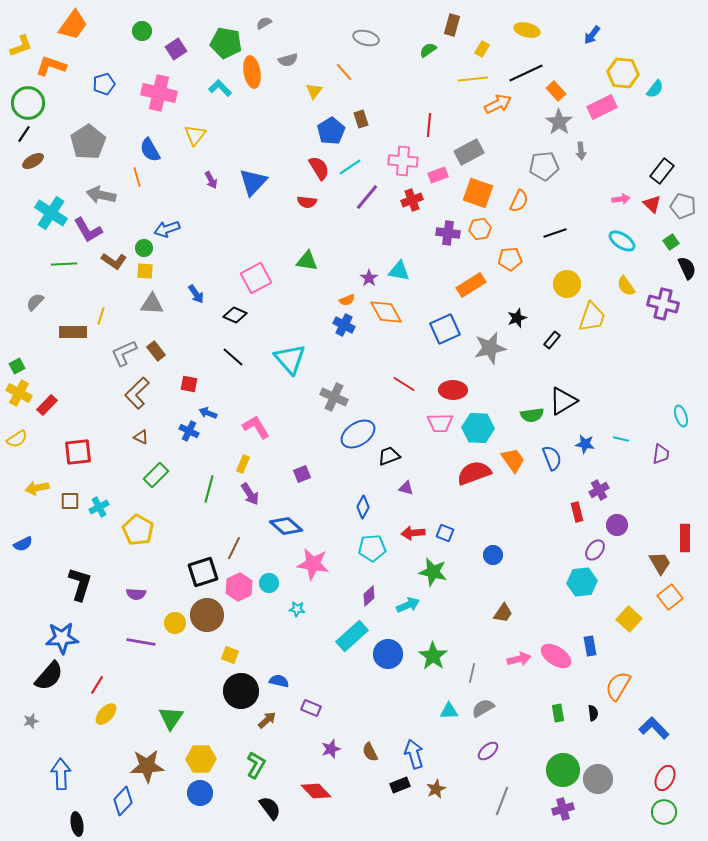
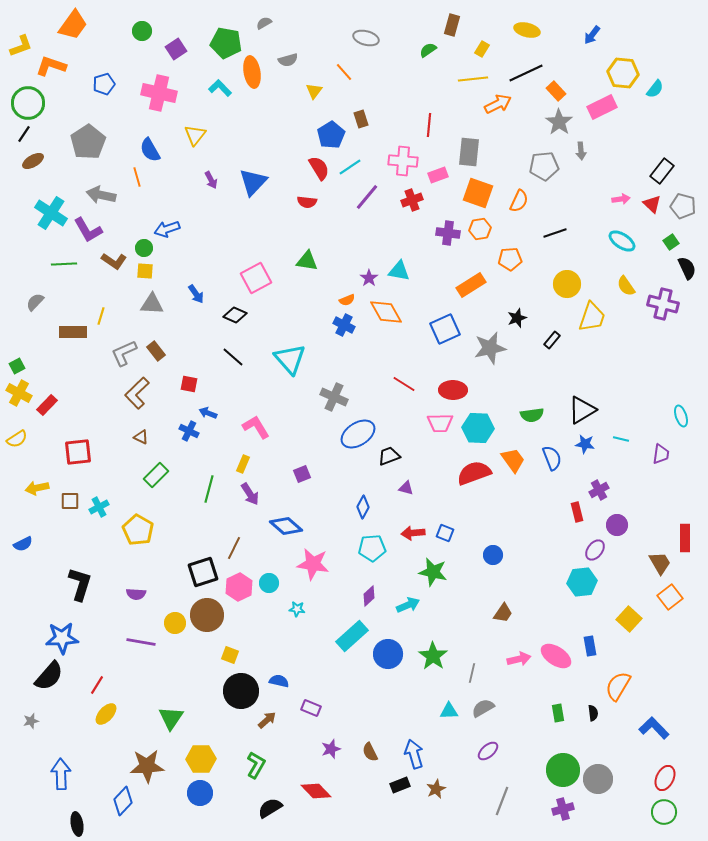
blue pentagon at (331, 131): moved 4 px down
gray rectangle at (469, 152): rotated 56 degrees counterclockwise
black triangle at (563, 401): moved 19 px right, 9 px down
black semicircle at (270, 808): rotated 85 degrees counterclockwise
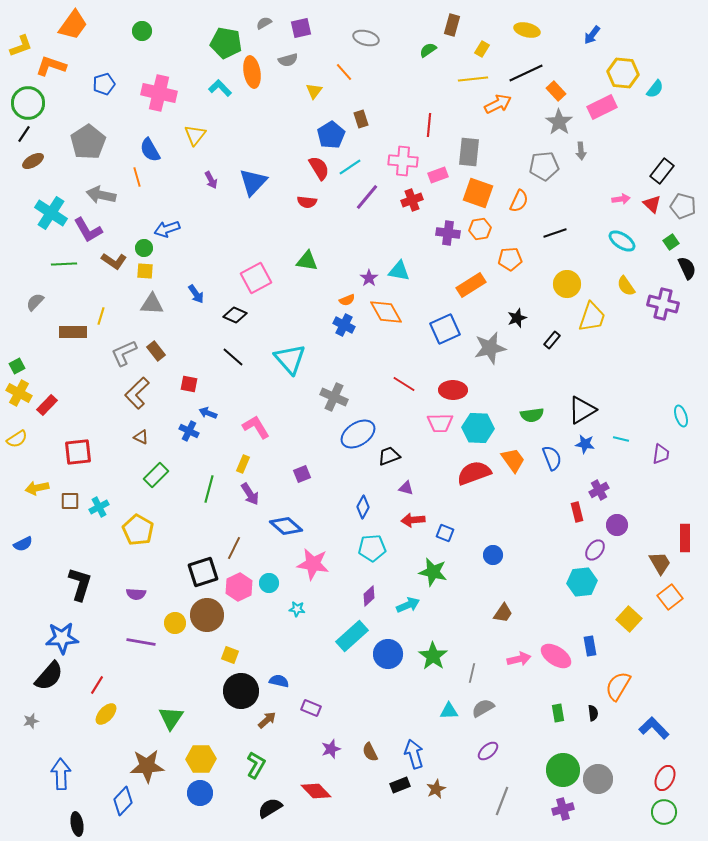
purple square at (176, 49): moved 125 px right, 21 px up; rotated 20 degrees clockwise
red arrow at (413, 533): moved 13 px up
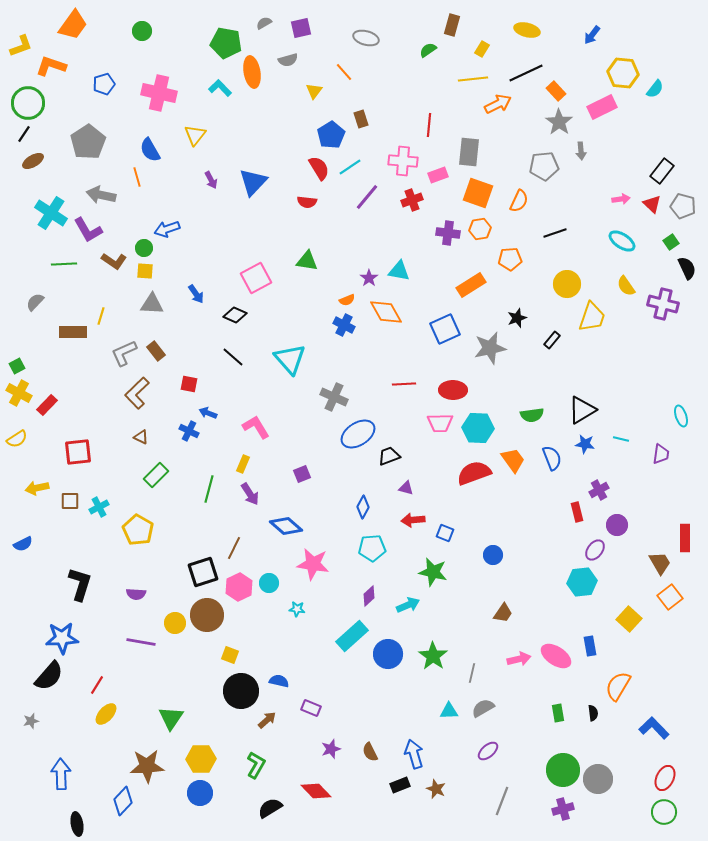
red line at (404, 384): rotated 35 degrees counterclockwise
brown star at (436, 789): rotated 24 degrees counterclockwise
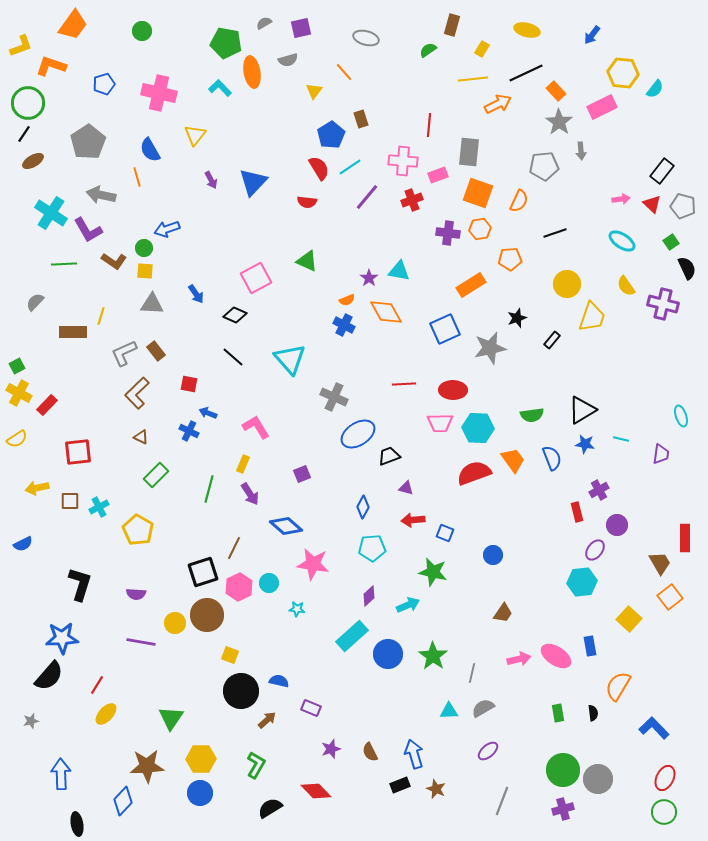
green triangle at (307, 261): rotated 15 degrees clockwise
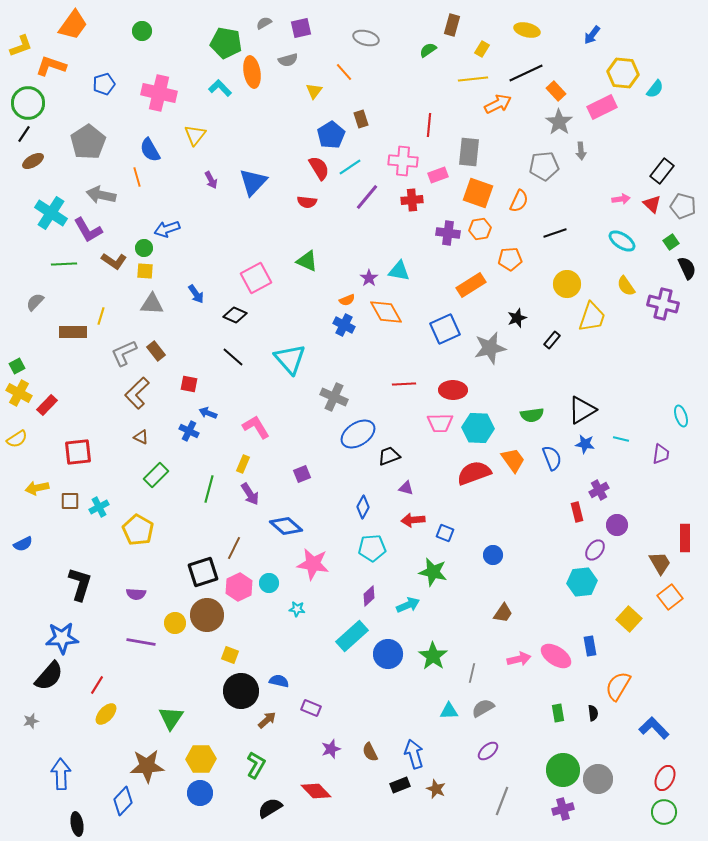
red cross at (412, 200): rotated 15 degrees clockwise
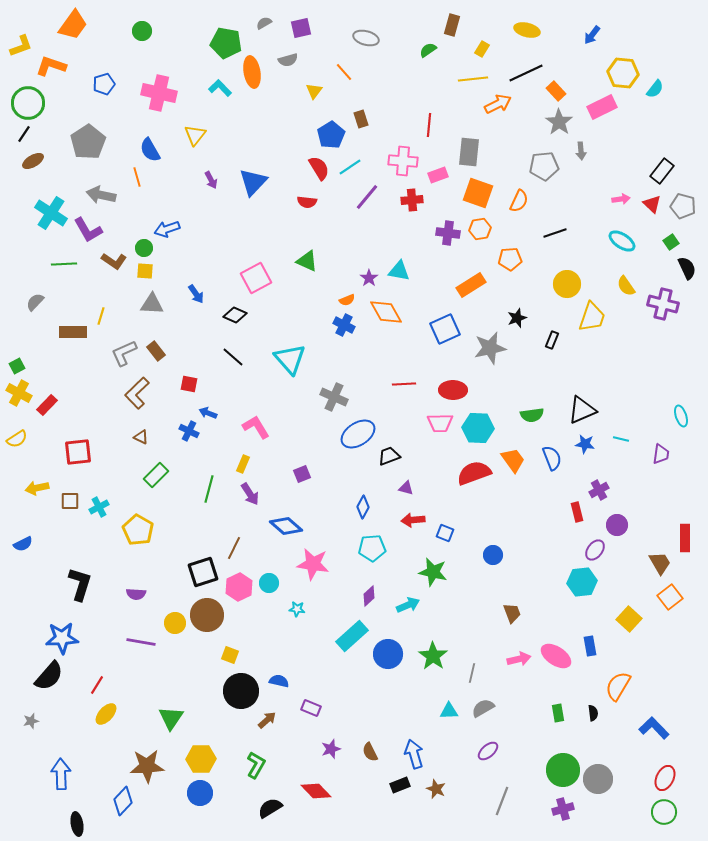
black rectangle at (552, 340): rotated 18 degrees counterclockwise
black triangle at (582, 410): rotated 8 degrees clockwise
brown trapezoid at (503, 613): moved 9 px right; rotated 55 degrees counterclockwise
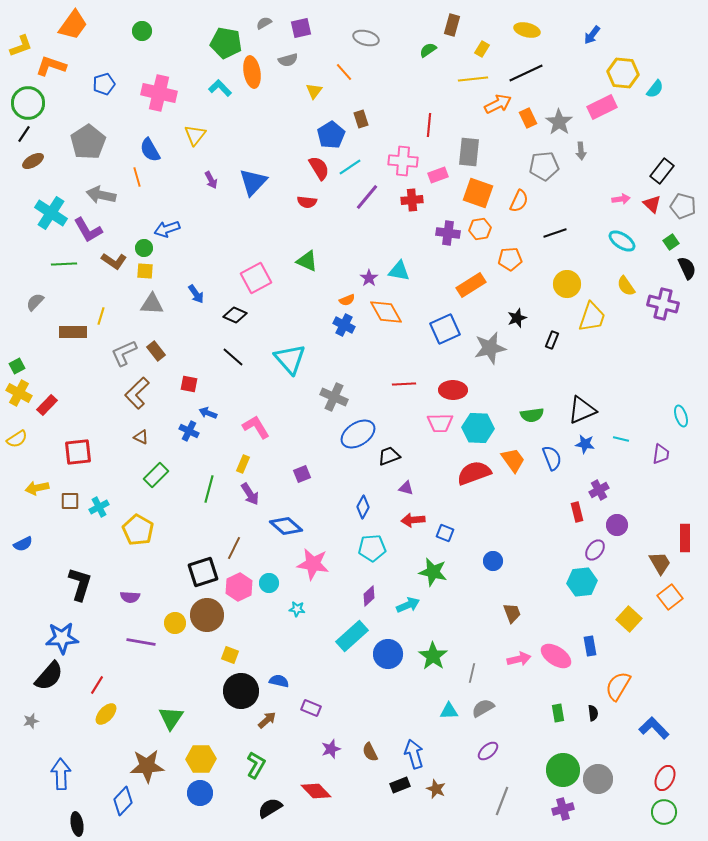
orange rectangle at (556, 91): moved 28 px left, 27 px down; rotated 18 degrees clockwise
blue circle at (493, 555): moved 6 px down
purple semicircle at (136, 594): moved 6 px left, 3 px down
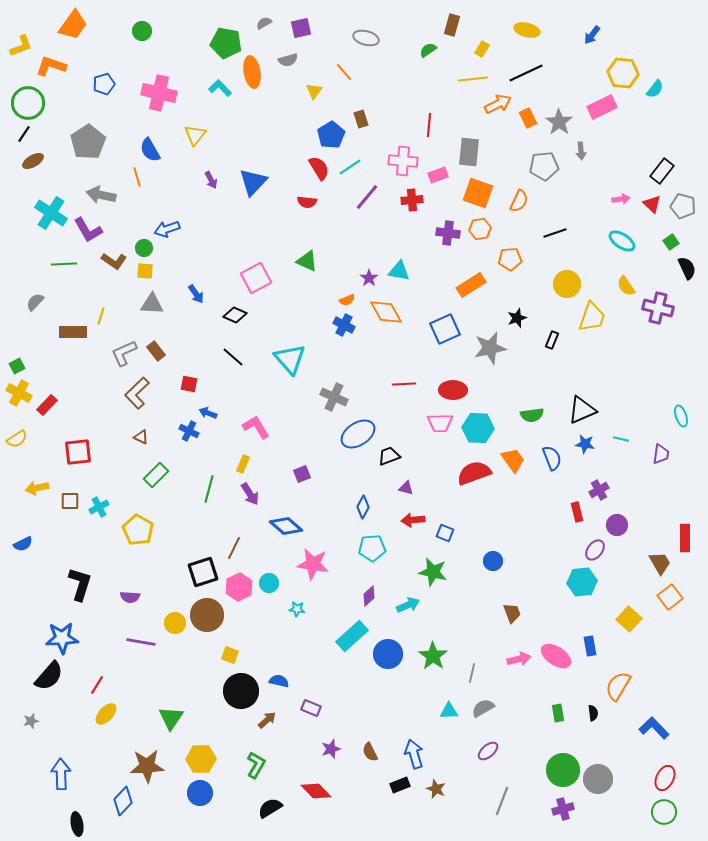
purple cross at (663, 304): moved 5 px left, 4 px down
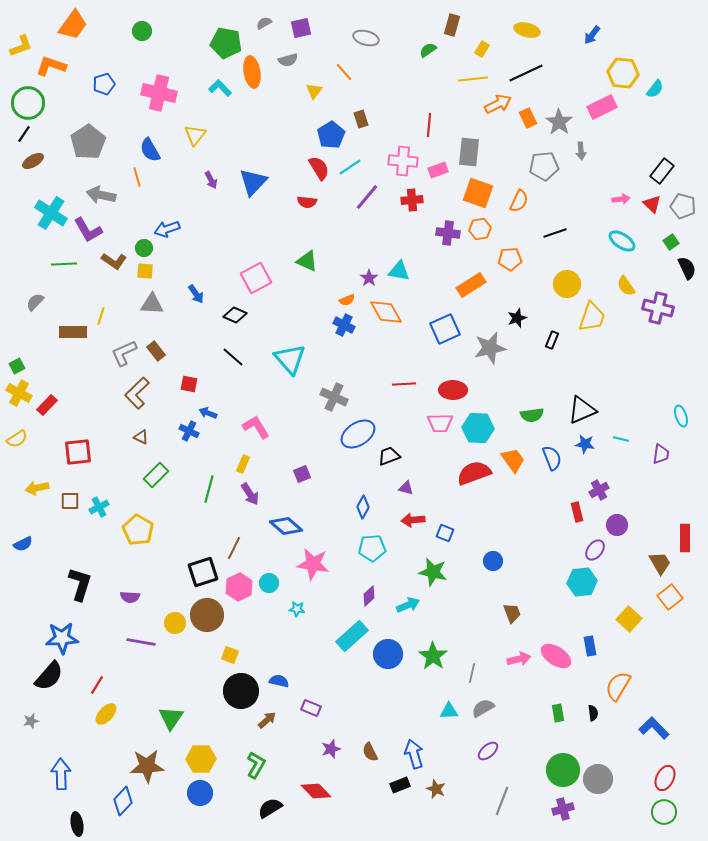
pink rectangle at (438, 175): moved 5 px up
